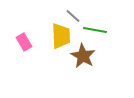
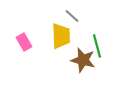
gray line: moved 1 px left
green line: moved 2 px right, 16 px down; rotated 65 degrees clockwise
brown star: moved 4 px down; rotated 15 degrees counterclockwise
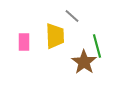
yellow trapezoid: moved 6 px left
pink rectangle: rotated 30 degrees clockwise
brown star: moved 1 px right, 2 px down; rotated 20 degrees clockwise
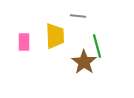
gray line: moved 6 px right; rotated 35 degrees counterclockwise
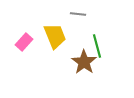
gray line: moved 2 px up
yellow trapezoid: rotated 20 degrees counterclockwise
pink rectangle: rotated 42 degrees clockwise
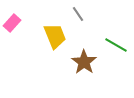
gray line: rotated 49 degrees clockwise
pink rectangle: moved 12 px left, 19 px up
green line: moved 19 px right, 1 px up; rotated 45 degrees counterclockwise
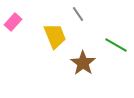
pink rectangle: moved 1 px right, 1 px up
brown star: moved 1 px left, 1 px down
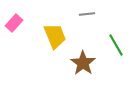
gray line: moved 9 px right; rotated 63 degrees counterclockwise
pink rectangle: moved 1 px right, 1 px down
green line: rotated 30 degrees clockwise
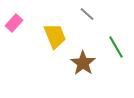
gray line: rotated 49 degrees clockwise
green line: moved 2 px down
